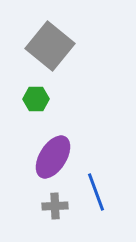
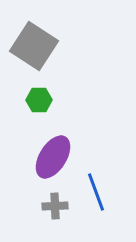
gray square: moved 16 px left; rotated 6 degrees counterclockwise
green hexagon: moved 3 px right, 1 px down
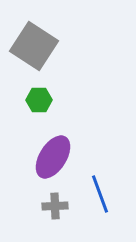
blue line: moved 4 px right, 2 px down
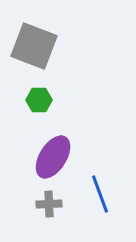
gray square: rotated 12 degrees counterclockwise
gray cross: moved 6 px left, 2 px up
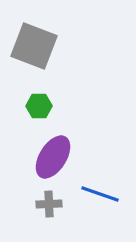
green hexagon: moved 6 px down
blue line: rotated 51 degrees counterclockwise
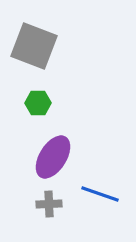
green hexagon: moved 1 px left, 3 px up
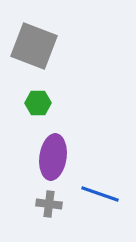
purple ellipse: rotated 24 degrees counterclockwise
gray cross: rotated 10 degrees clockwise
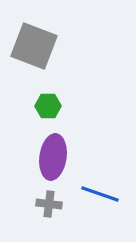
green hexagon: moved 10 px right, 3 px down
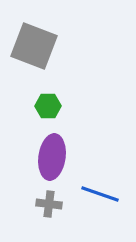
purple ellipse: moved 1 px left
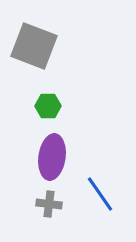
blue line: rotated 36 degrees clockwise
